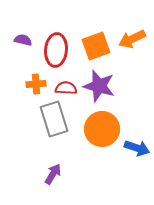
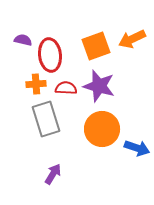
red ellipse: moved 6 px left, 5 px down; rotated 12 degrees counterclockwise
gray rectangle: moved 8 px left
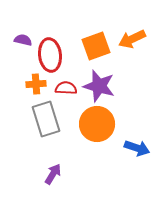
orange circle: moved 5 px left, 5 px up
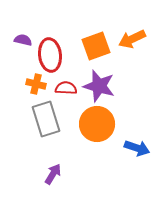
orange cross: rotated 18 degrees clockwise
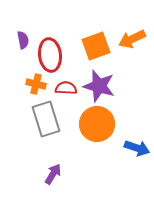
purple semicircle: rotated 66 degrees clockwise
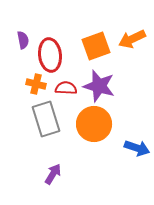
orange circle: moved 3 px left
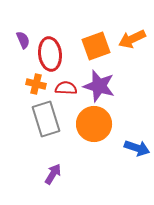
purple semicircle: rotated 12 degrees counterclockwise
red ellipse: moved 1 px up
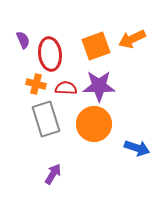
purple star: rotated 16 degrees counterclockwise
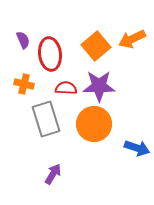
orange square: rotated 20 degrees counterclockwise
orange cross: moved 12 px left
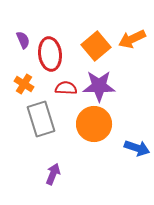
orange cross: rotated 18 degrees clockwise
gray rectangle: moved 5 px left
purple arrow: rotated 10 degrees counterclockwise
